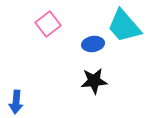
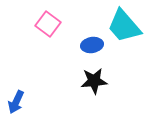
pink square: rotated 15 degrees counterclockwise
blue ellipse: moved 1 px left, 1 px down
blue arrow: rotated 20 degrees clockwise
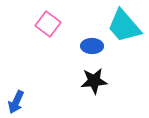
blue ellipse: moved 1 px down; rotated 10 degrees clockwise
